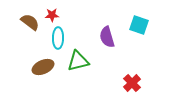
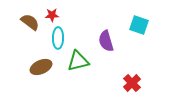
purple semicircle: moved 1 px left, 4 px down
brown ellipse: moved 2 px left
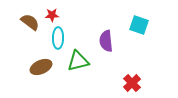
purple semicircle: rotated 10 degrees clockwise
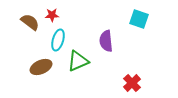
cyan square: moved 6 px up
cyan ellipse: moved 2 px down; rotated 15 degrees clockwise
green triangle: rotated 10 degrees counterclockwise
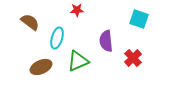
red star: moved 25 px right, 5 px up
cyan ellipse: moved 1 px left, 2 px up
red cross: moved 1 px right, 25 px up
